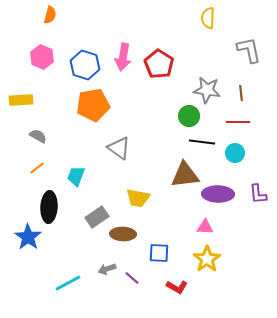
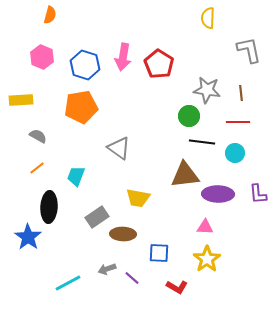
orange pentagon: moved 12 px left, 2 px down
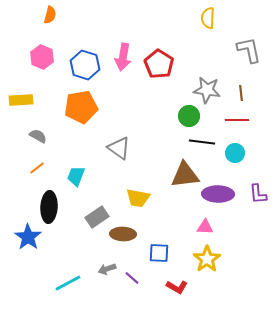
red line: moved 1 px left, 2 px up
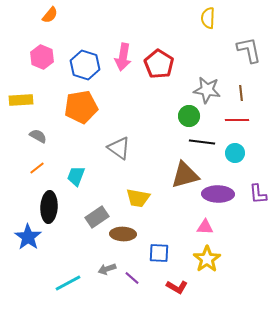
orange semicircle: rotated 24 degrees clockwise
brown triangle: rotated 8 degrees counterclockwise
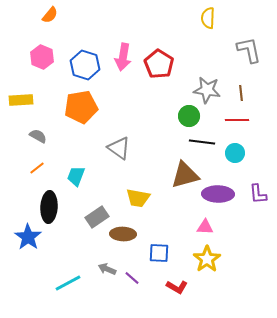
gray arrow: rotated 42 degrees clockwise
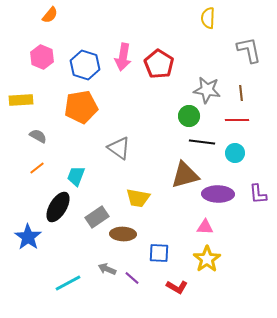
black ellipse: moved 9 px right; rotated 28 degrees clockwise
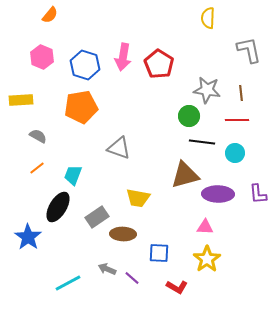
gray triangle: rotated 15 degrees counterclockwise
cyan trapezoid: moved 3 px left, 1 px up
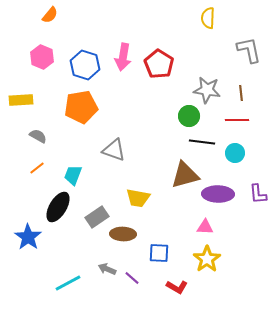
gray triangle: moved 5 px left, 2 px down
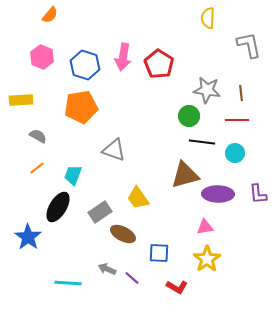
gray L-shape: moved 5 px up
yellow trapezoid: rotated 45 degrees clockwise
gray rectangle: moved 3 px right, 5 px up
pink triangle: rotated 12 degrees counterclockwise
brown ellipse: rotated 25 degrees clockwise
cyan line: rotated 32 degrees clockwise
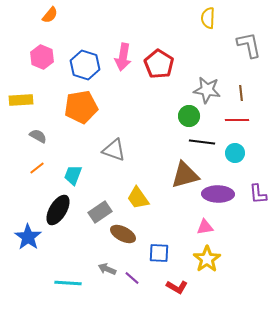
black ellipse: moved 3 px down
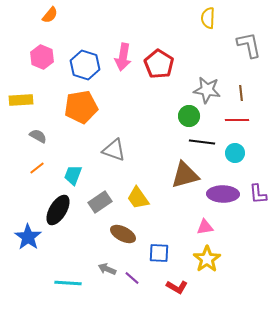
purple ellipse: moved 5 px right
gray rectangle: moved 10 px up
